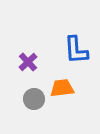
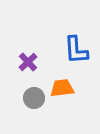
gray circle: moved 1 px up
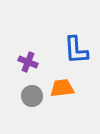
purple cross: rotated 24 degrees counterclockwise
gray circle: moved 2 px left, 2 px up
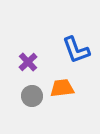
blue L-shape: rotated 16 degrees counterclockwise
purple cross: rotated 24 degrees clockwise
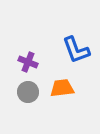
purple cross: rotated 24 degrees counterclockwise
gray circle: moved 4 px left, 4 px up
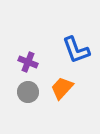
orange trapezoid: rotated 40 degrees counterclockwise
